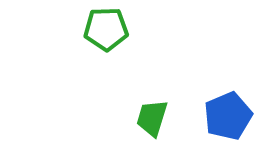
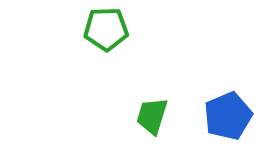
green trapezoid: moved 2 px up
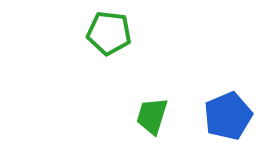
green pentagon: moved 3 px right, 4 px down; rotated 9 degrees clockwise
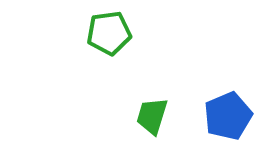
green pentagon: rotated 15 degrees counterclockwise
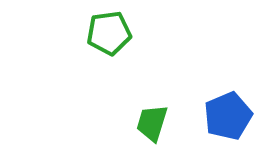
green trapezoid: moved 7 px down
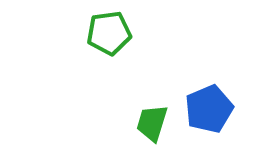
blue pentagon: moved 19 px left, 7 px up
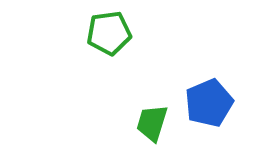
blue pentagon: moved 6 px up
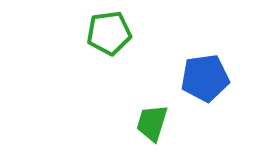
blue pentagon: moved 4 px left, 25 px up; rotated 15 degrees clockwise
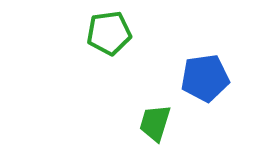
green trapezoid: moved 3 px right
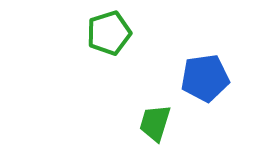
green pentagon: rotated 9 degrees counterclockwise
